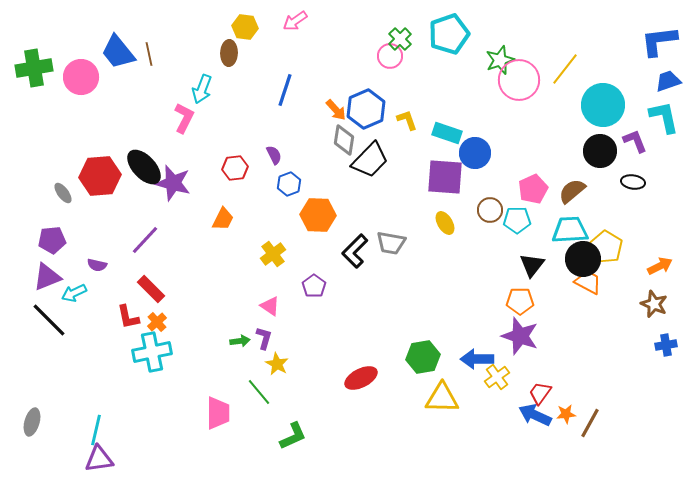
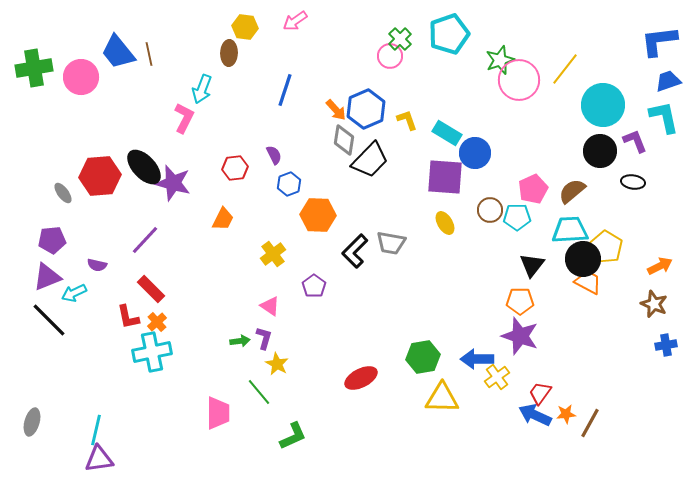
cyan rectangle at (447, 133): rotated 12 degrees clockwise
cyan pentagon at (517, 220): moved 3 px up
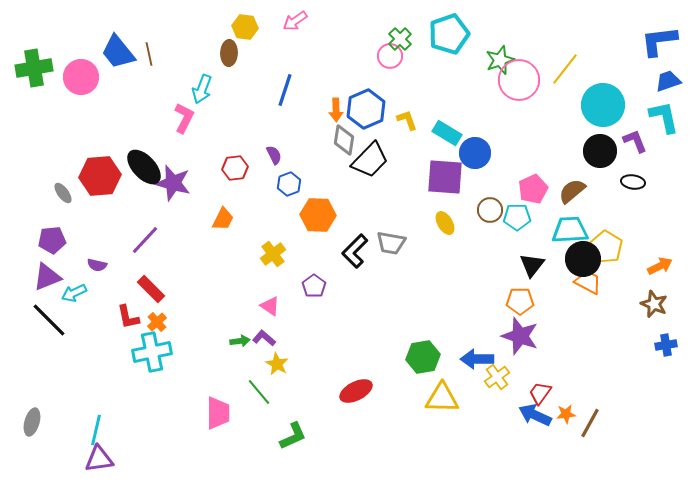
orange arrow at (336, 110): rotated 40 degrees clockwise
purple L-shape at (264, 338): rotated 65 degrees counterclockwise
red ellipse at (361, 378): moved 5 px left, 13 px down
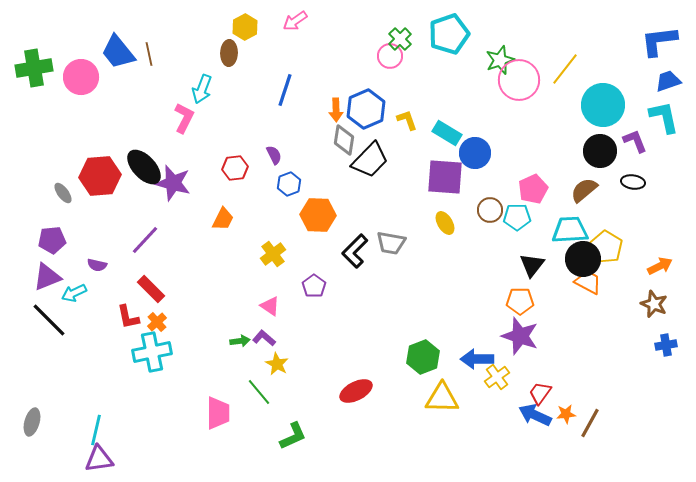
yellow hexagon at (245, 27): rotated 25 degrees clockwise
brown semicircle at (572, 191): moved 12 px right, 1 px up
green hexagon at (423, 357): rotated 12 degrees counterclockwise
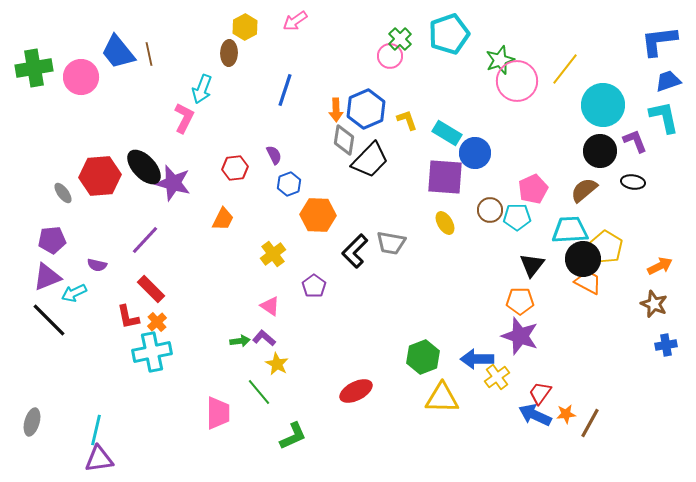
pink circle at (519, 80): moved 2 px left, 1 px down
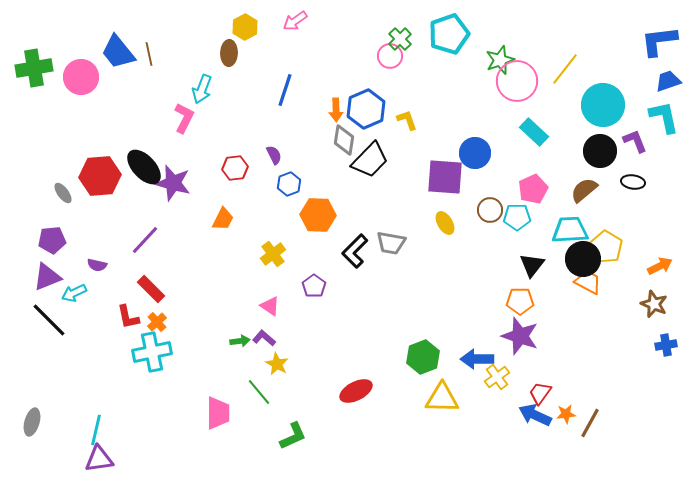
cyan rectangle at (447, 133): moved 87 px right, 1 px up; rotated 12 degrees clockwise
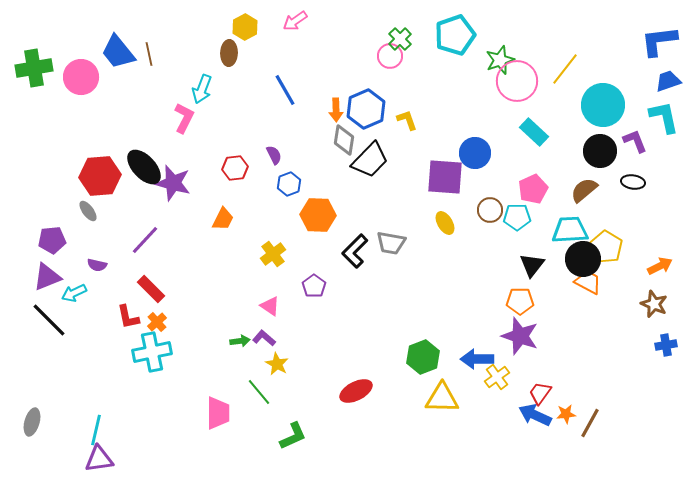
cyan pentagon at (449, 34): moved 6 px right, 1 px down
blue line at (285, 90): rotated 48 degrees counterclockwise
gray ellipse at (63, 193): moved 25 px right, 18 px down
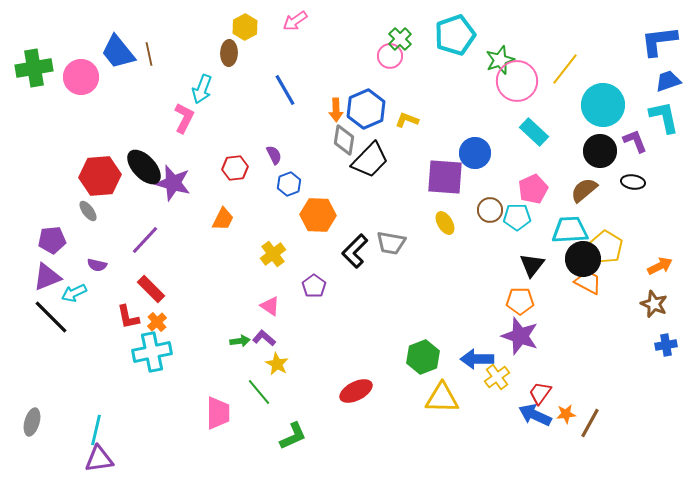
yellow L-shape at (407, 120): rotated 50 degrees counterclockwise
black line at (49, 320): moved 2 px right, 3 px up
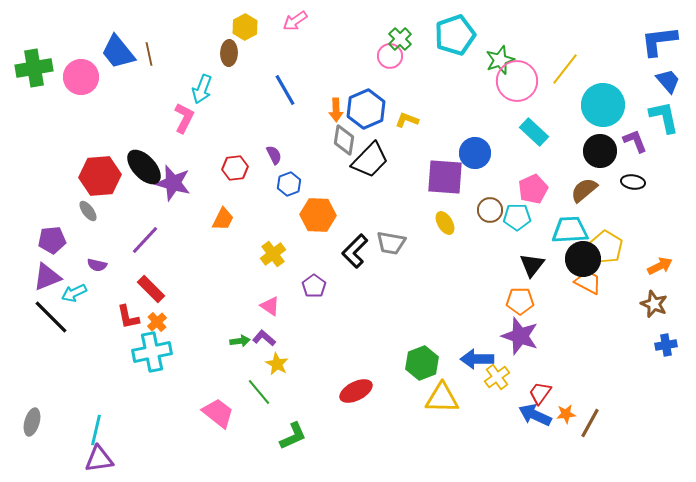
blue trapezoid at (668, 81): rotated 68 degrees clockwise
green hexagon at (423, 357): moved 1 px left, 6 px down
pink trapezoid at (218, 413): rotated 52 degrees counterclockwise
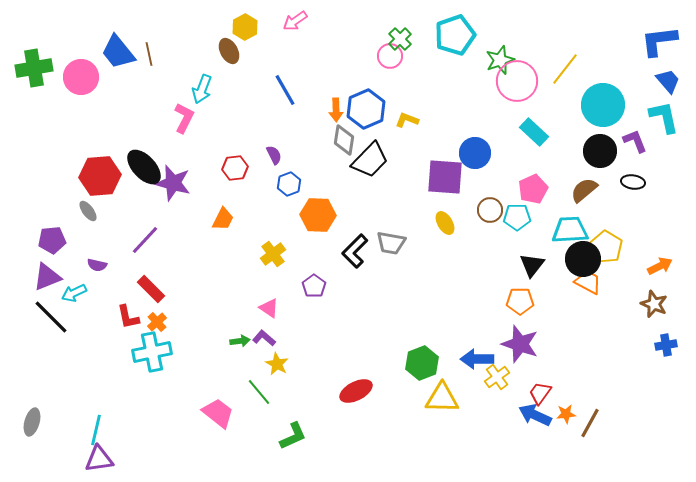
brown ellipse at (229, 53): moved 2 px up; rotated 30 degrees counterclockwise
pink triangle at (270, 306): moved 1 px left, 2 px down
purple star at (520, 336): moved 8 px down
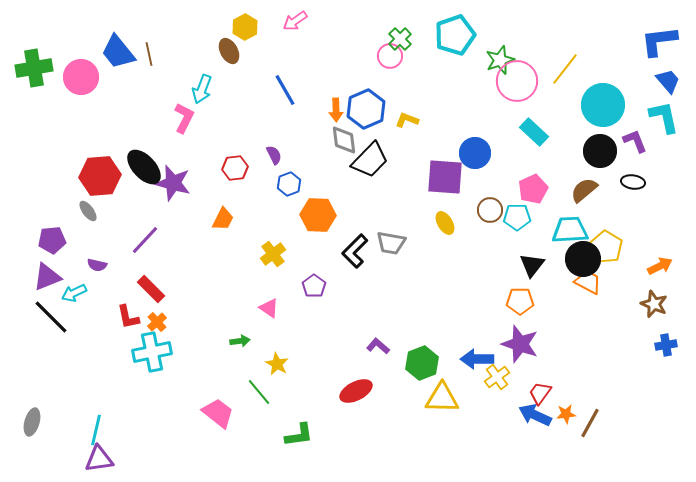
gray diamond at (344, 140): rotated 16 degrees counterclockwise
purple L-shape at (264, 338): moved 114 px right, 8 px down
green L-shape at (293, 436): moved 6 px right, 1 px up; rotated 16 degrees clockwise
